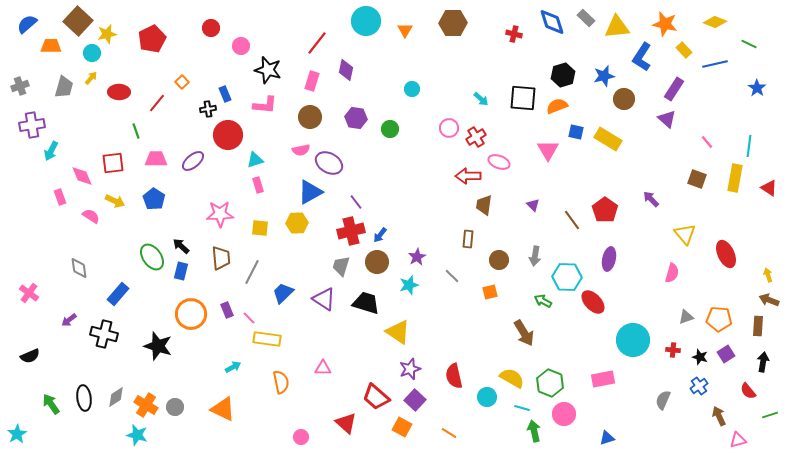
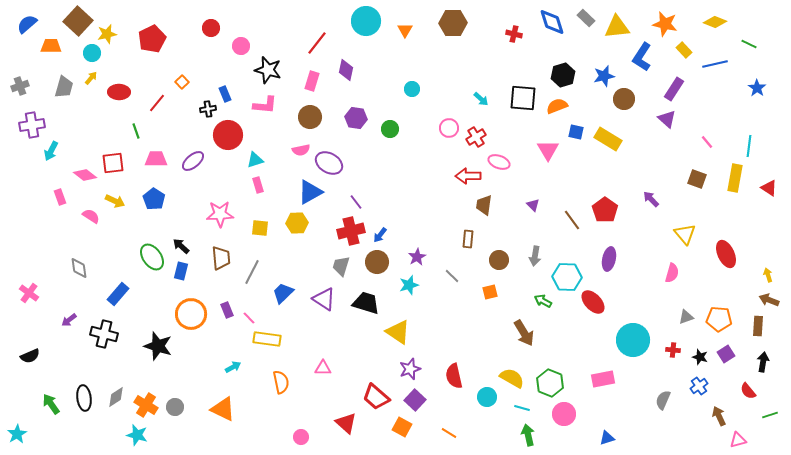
pink diamond at (82, 176): moved 3 px right, 1 px up; rotated 30 degrees counterclockwise
green arrow at (534, 431): moved 6 px left, 4 px down
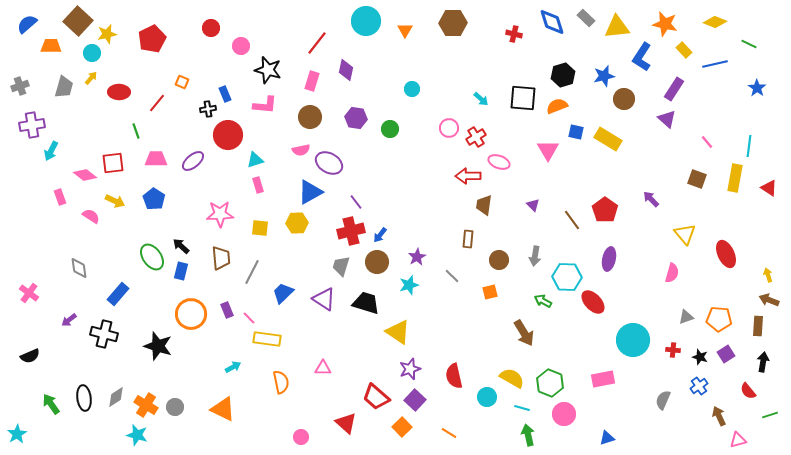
orange square at (182, 82): rotated 24 degrees counterclockwise
orange square at (402, 427): rotated 18 degrees clockwise
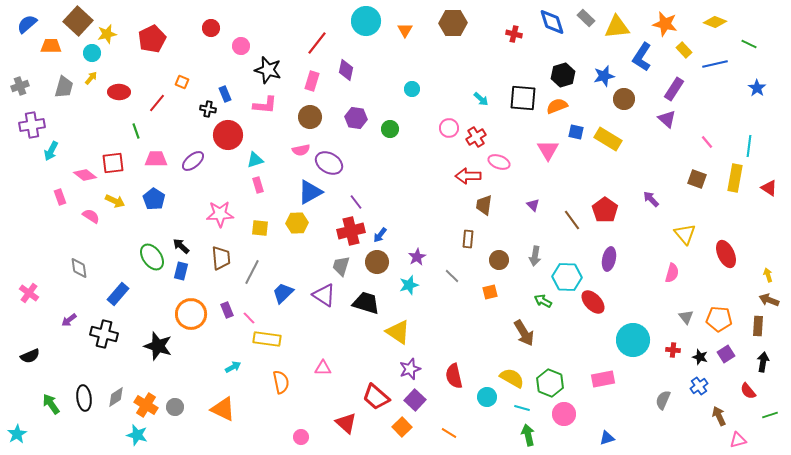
black cross at (208, 109): rotated 21 degrees clockwise
purple triangle at (324, 299): moved 4 px up
gray triangle at (686, 317): rotated 49 degrees counterclockwise
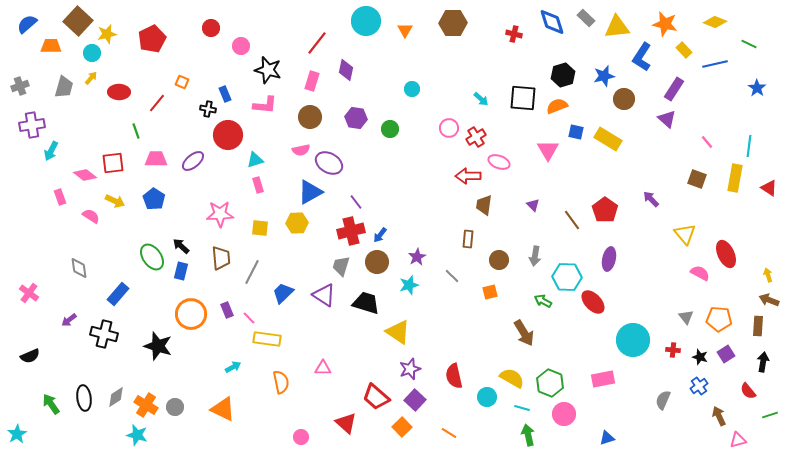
pink semicircle at (672, 273): moved 28 px right; rotated 78 degrees counterclockwise
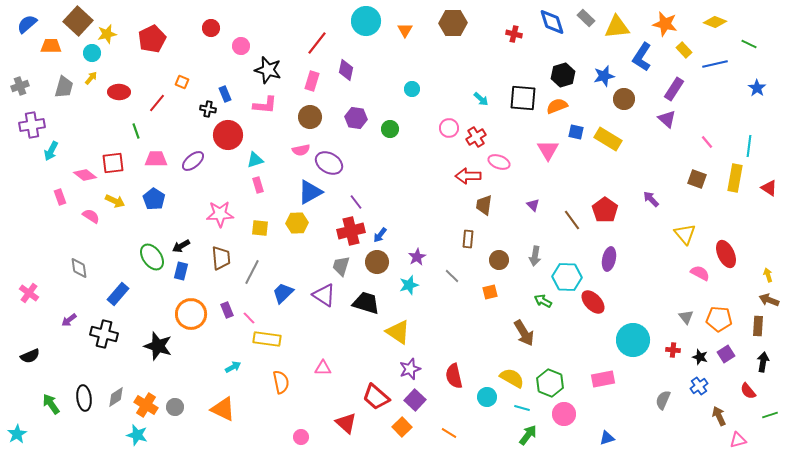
black arrow at (181, 246): rotated 72 degrees counterclockwise
green arrow at (528, 435): rotated 50 degrees clockwise
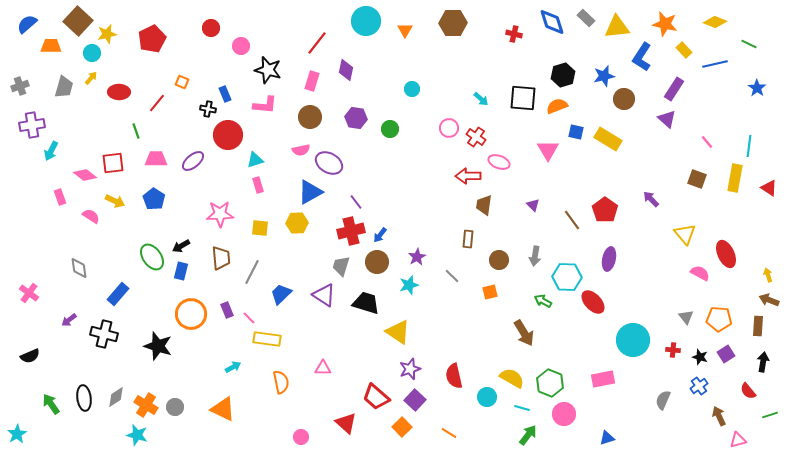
red cross at (476, 137): rotated 24 degrees counterclockwise
blue trapezoid at (283, 293): moved 2 px left, 1 px down
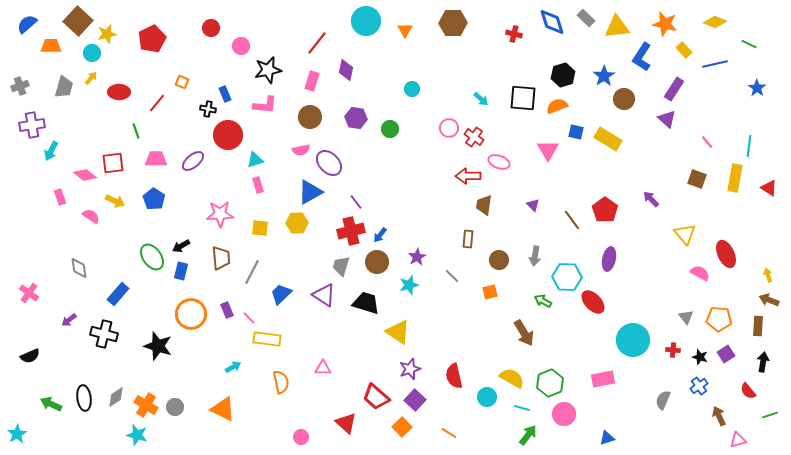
black star at (268, 70): rotated 28 degrees counterclockwise
blue star at (604, 76): rotated 20 degrees counterclockwise
red cross at (476, 137): moved 2 px left
purple ellipse at (329, 163): rotated 16 degrees clockwise
green hexagon at (550, 383): rotated 16 degrees clockwise
green arrow at (51, 404): rotated 30 degrees counterclockwise
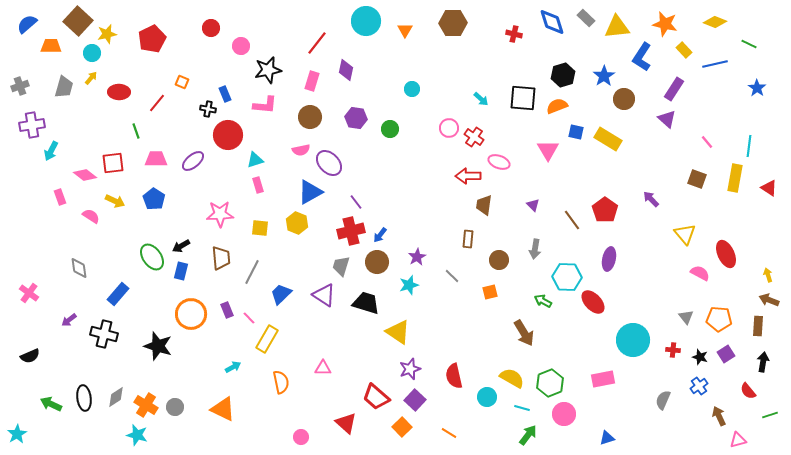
yellow hexagon at (297, 223): rotated 25 degrees clockwise
gray arrow at (535, 256): moved 7 px up
yellow rectangle at (267, 339): rotated 68 degrees counterclockwise
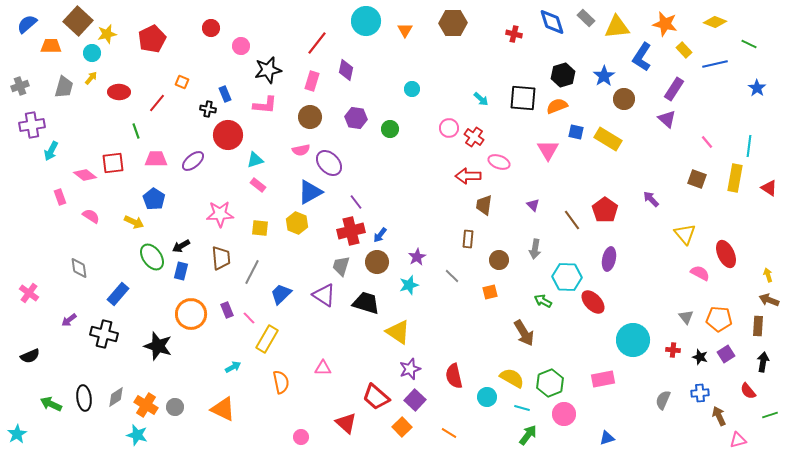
pink rectangle at (258, 185): rotated 35 degrees counterclockwise
yellow arrow at (115, 201): moved 19 px right, 21 px down
blue cross at (699, 386): moved 1 px right, 7 px down; rotated 30 degrees clockwise
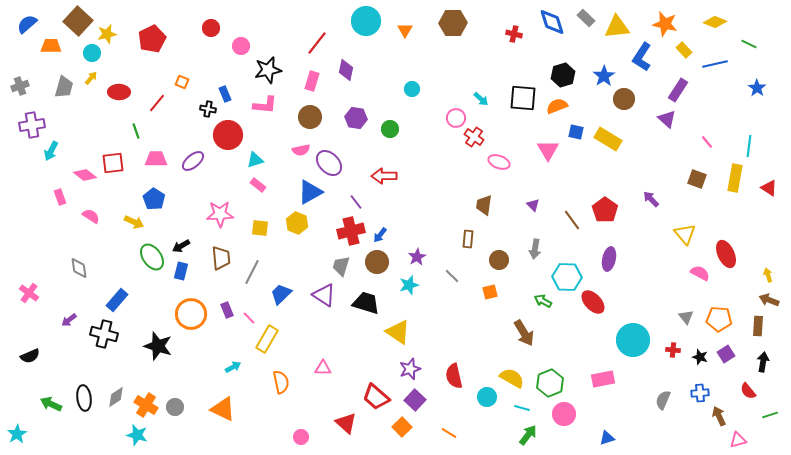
purple rectangle at (674, 89): moved 4 px right, 1 px down
pink circle at (449, 128): moved 7 px right, 10 px up
red arrow at (468, 176): moved 84 px left
blue rectangle at (118, 294): moved 1 px left, 6 px down
